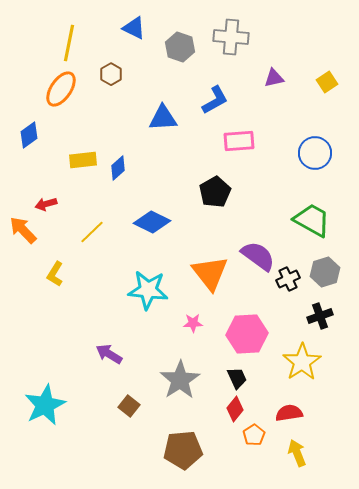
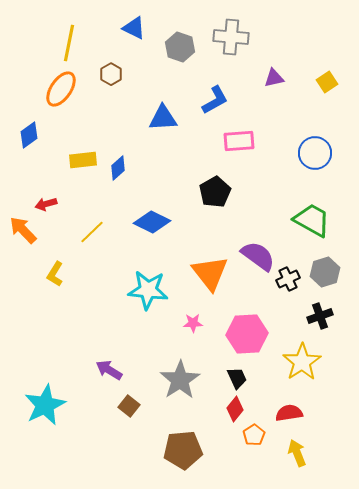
purple arrow at (109, 354): moved 16 px down
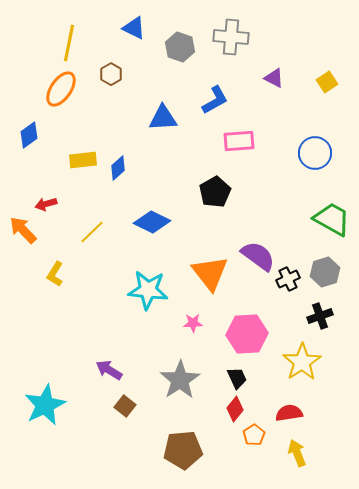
purple triangle at (274, 78): rotated 40 degrees clockwise
green trapezoid at (312, 220): moved 20 px right, 1 px up
brown square at (129, 406): moved 4 px left
